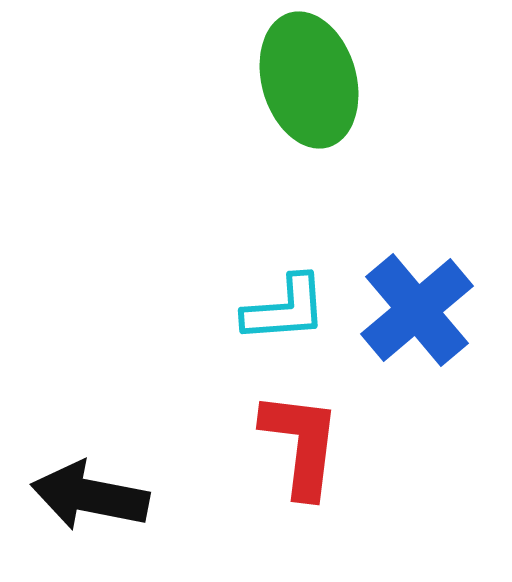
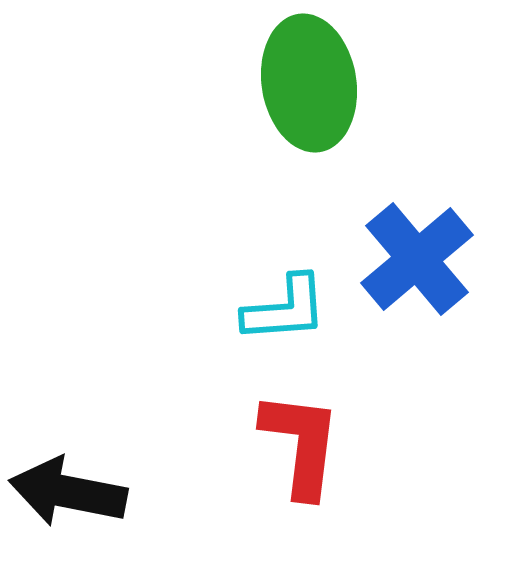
green ellipse: moved 3 px down; rotated 7 degrees clockwise
blue cross: moved 51 px up
black arrow: moved 22 px left, 4 px up
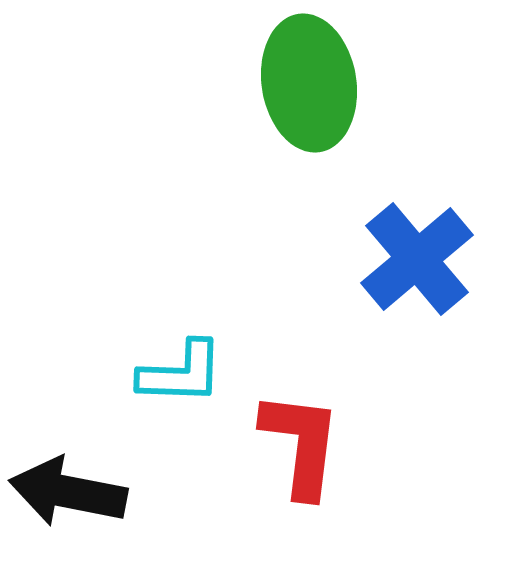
cyan L-shape: moved 104 px left, 64 px down; rotated 6 degrees clockwise
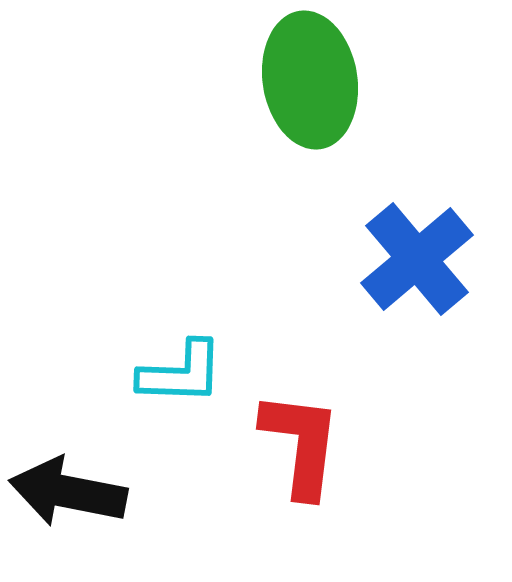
green ellipse: moved 1 px right, 3 px up
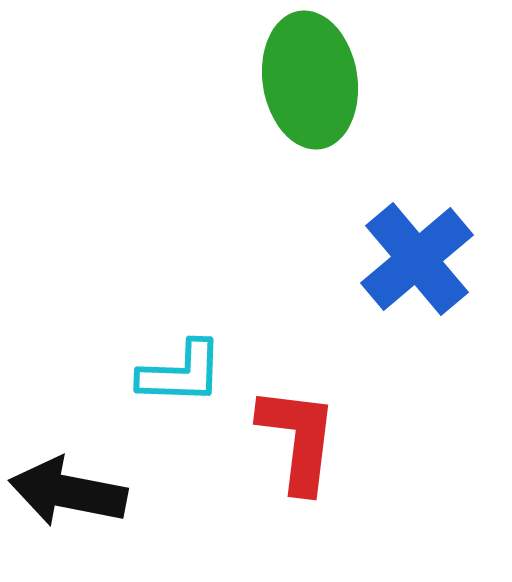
red L-shape: moved 3 px left, 5 px up
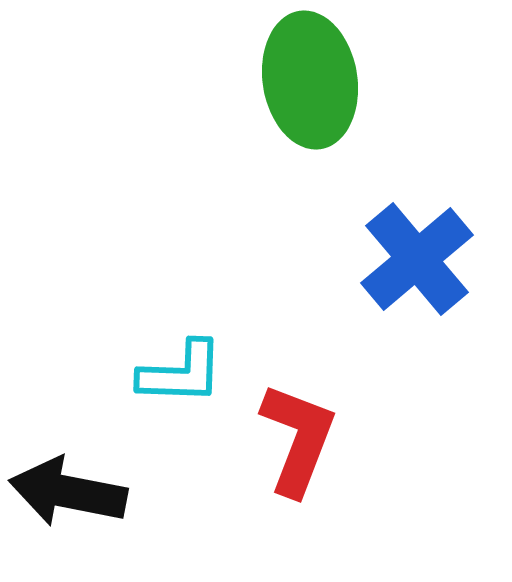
red L-shape: rotated 14 degrees clockwise
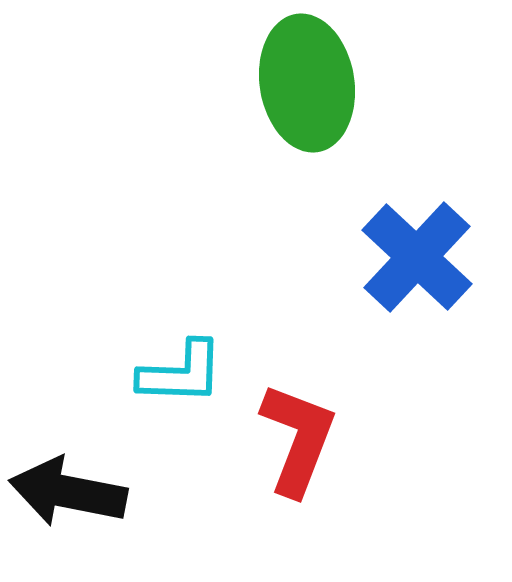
green ellipse: moved 3 px left, 3 px down
blue cross: moved 2 px up; rotated 7 degrees counterclockwise
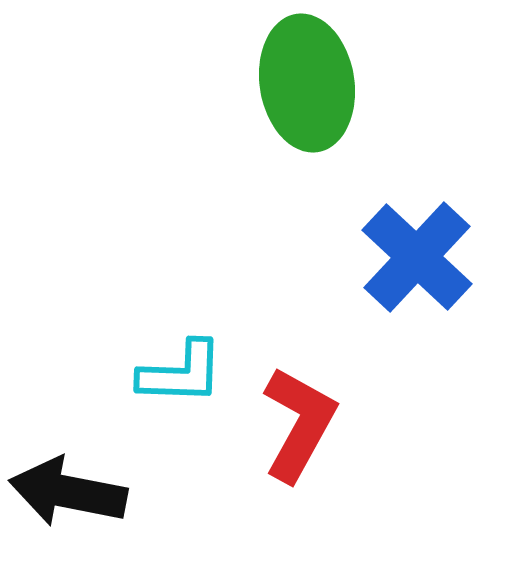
red L-shape: moved 1 px right, 15 px up; rotated 8 degrees clockwise
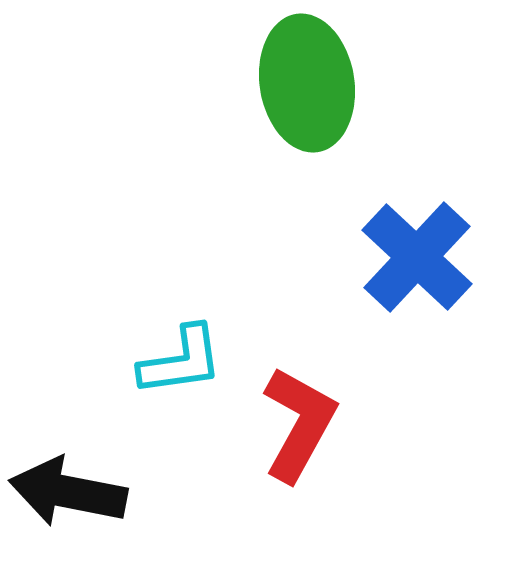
cyan L-shape: moved 12 px up; rotated 10 degrees counterclockwise
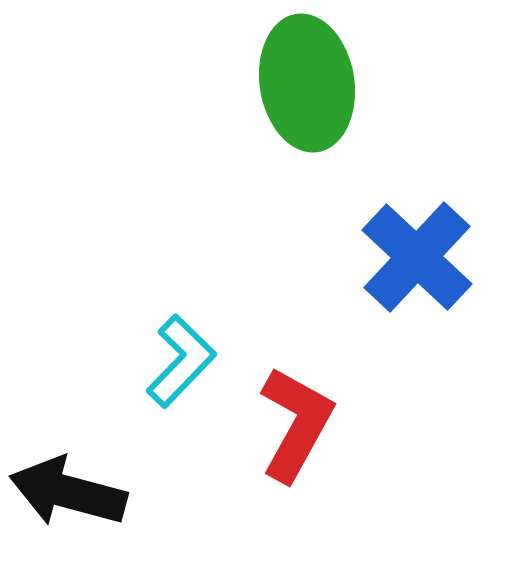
cyan L-shape: rotated 38 degrees counterclockwise
red L-shape: moved 3 px left
black arrow: rotated 4 degrees clockwise
